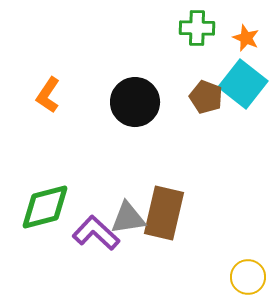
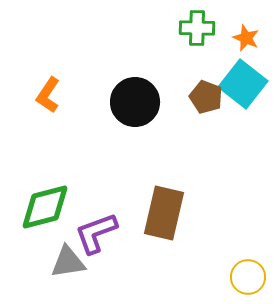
gray triangle: moved 60 px left, 44 px down
purple L-shape: rotated 63 degrees counterclockwise
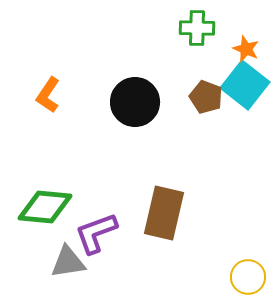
orange star: moved 11 px down
cyan square: moved 2 px right, 1 px down
green diamond: rotated 20 degrees clockwise
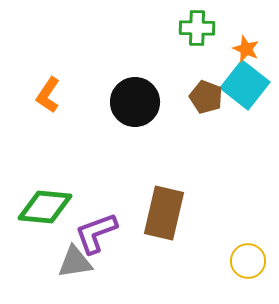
gray triangle: moved 7 px right
yellow circle: moved 16 px up
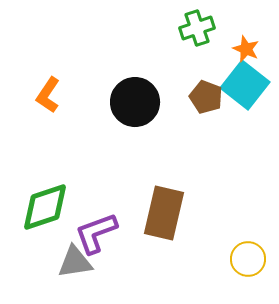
green cross: rotated 20 degrees counterclockwise
green diamond: rotated 24 degrees counterclockwise
yellow circle: moved 2 px up
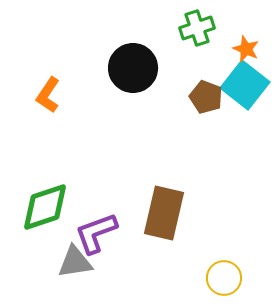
black circle: moved 2 px left, 34 px up
yellow circle: moved 24 px left, 19 px down
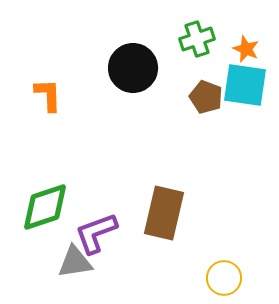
green cross: moved 11 px down
cyan square: rotated 30 degrees counterclockwise
orange L-shape: rotated 144 degrees clockwise
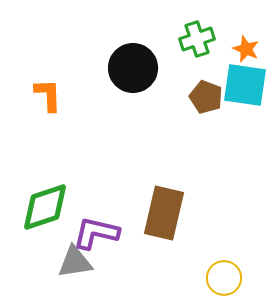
purple L-shape: rotated 33 degrees clockwise
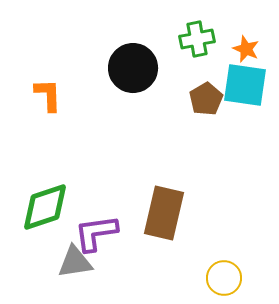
green cross: rotated 8 degrees clockwise
brown pentagon: moved 2 px down; rotated 20 degrees clockwise
purple L-shape: rotated 21 degrees counterclockwise
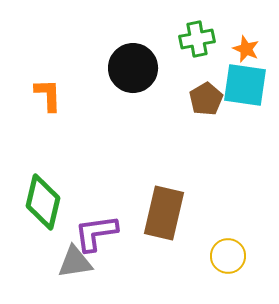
green diamond: moved 2 px left, 5 px up; rotated 58 degrees counterclockwise
yellow circle: moved 4 px right, 22 px up
